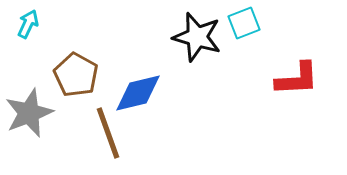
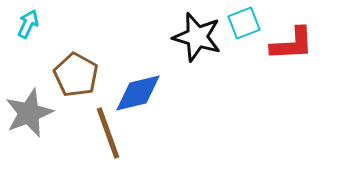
red L-shape: moved 5 px left, 35 px up
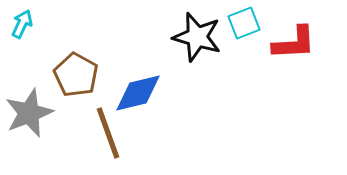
cyan arrow: moved 6 px left
red L-shape: moved 2 px right, 1 px up
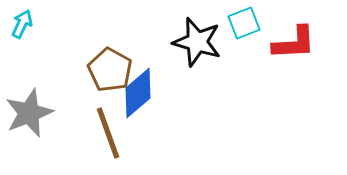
black star: moved 5 px down
brown pentagon: moved 34 px right, 5 px up
blue diamond: rotated 27 degrees counterclockwise
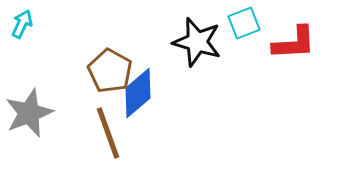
brown pentagon: moved 1 px down
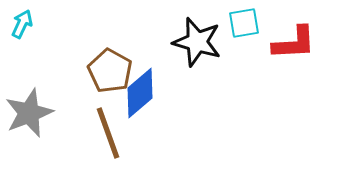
cyan square: rotated 12 degrees clockwise
blue diamond: moved 2 px right
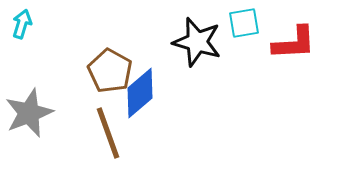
cyan arrow: rotated 8 degrees counterclockwise
